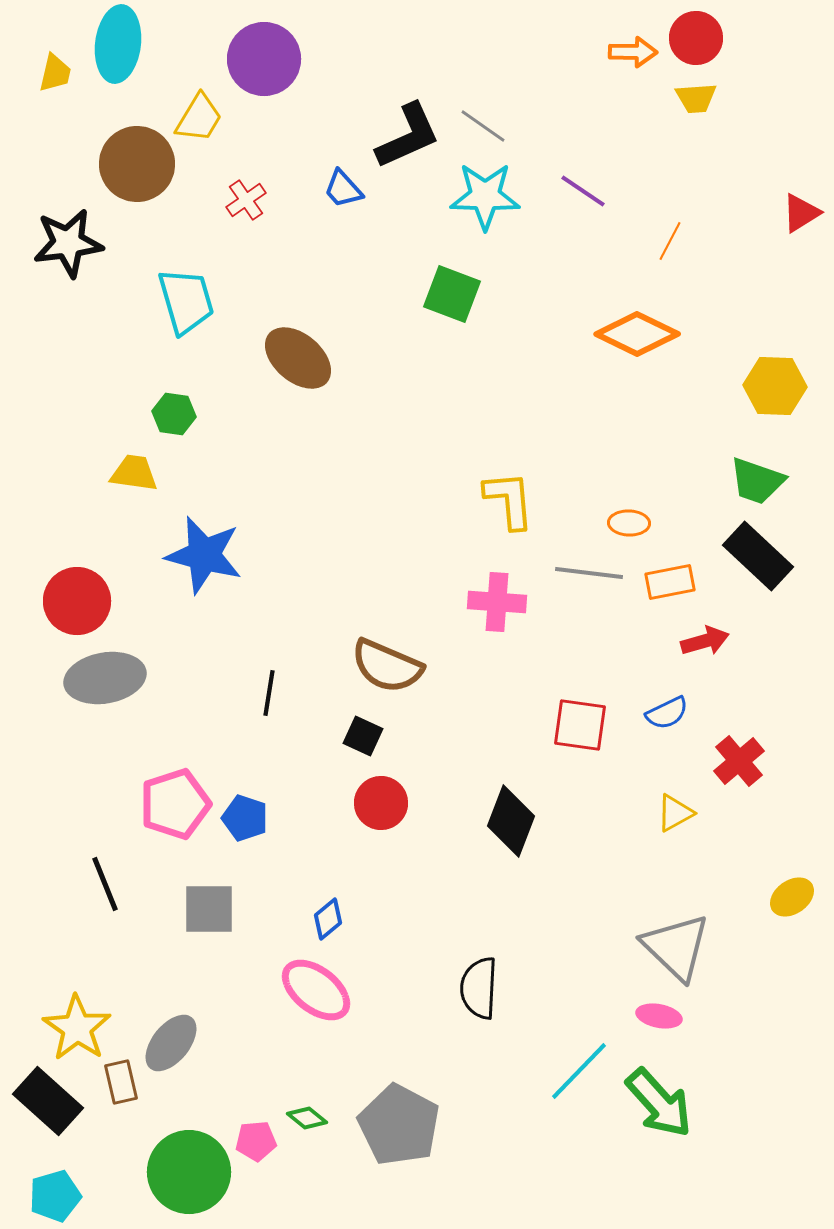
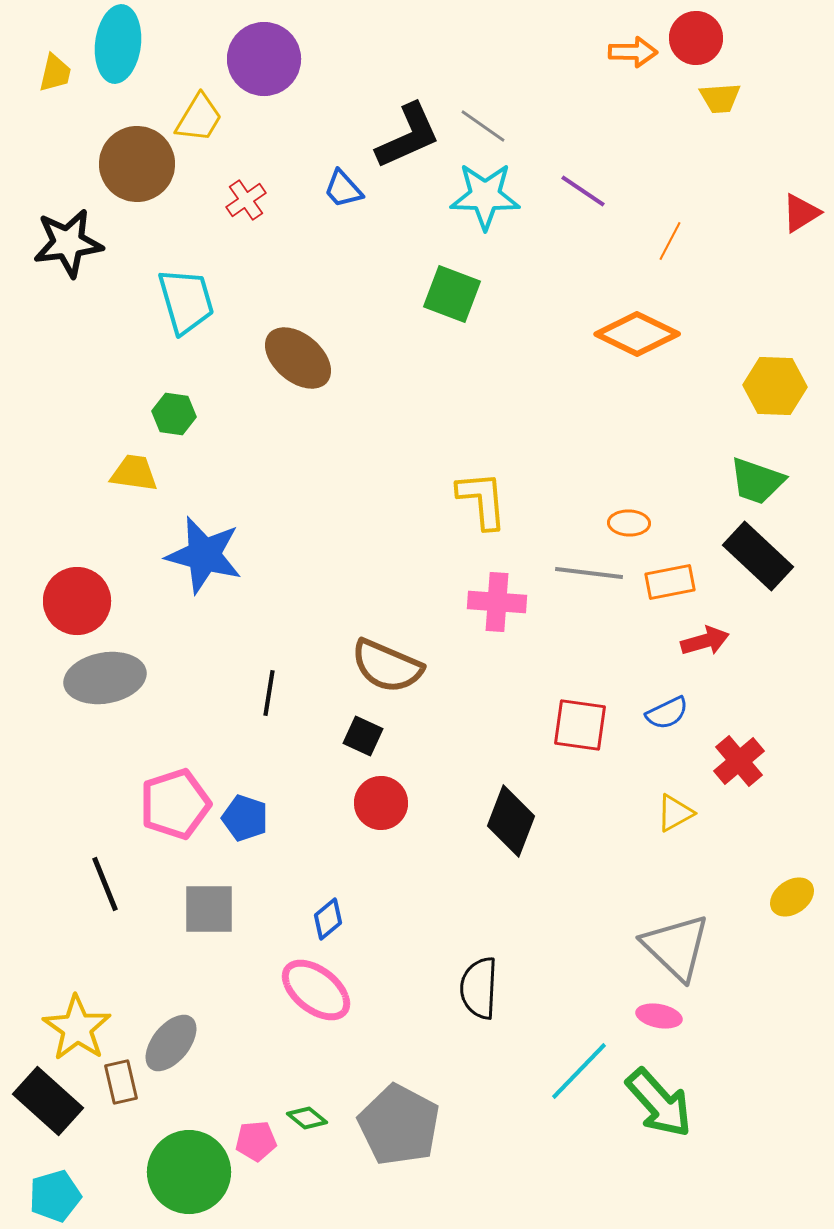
yellow trapezoid at (696, 98): moved 24 px right
yellow L-shape at (509, 500): moved 27 px left
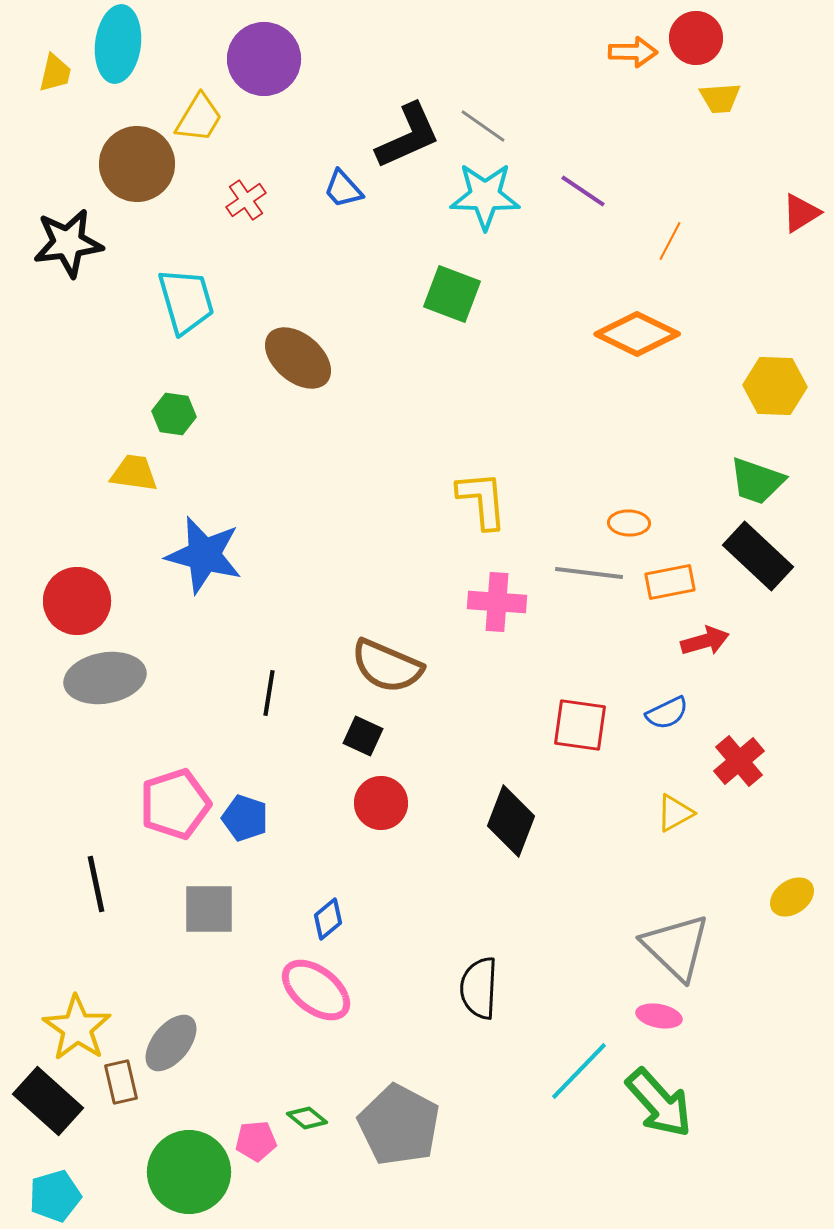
black line at (105, 884): moved 9 px left; rotated 10 degrees clockwise
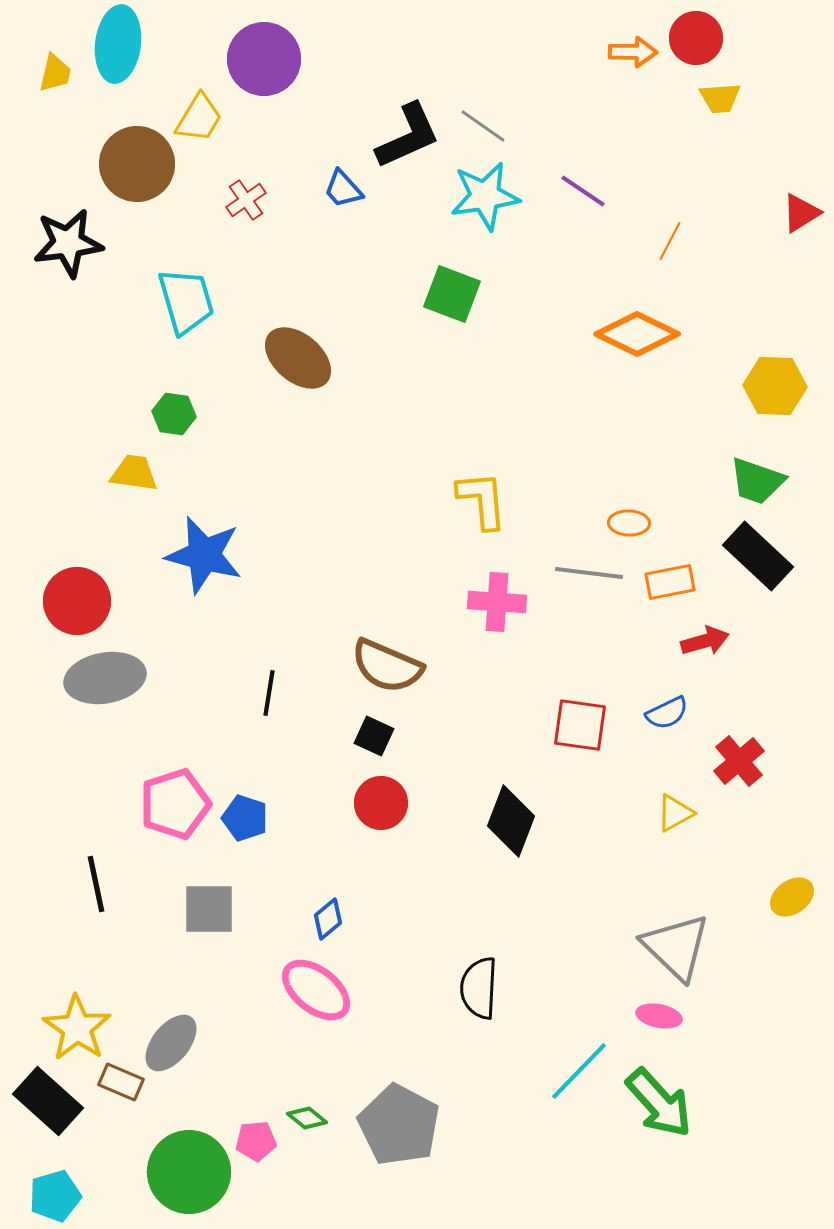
cyan star at (485, 196): rotated 10 degrees counterclockwise
black square at (363, 736): moved 11 px right
brown rectangle at (121, 1082): rotated 54 degrees counterclockwise
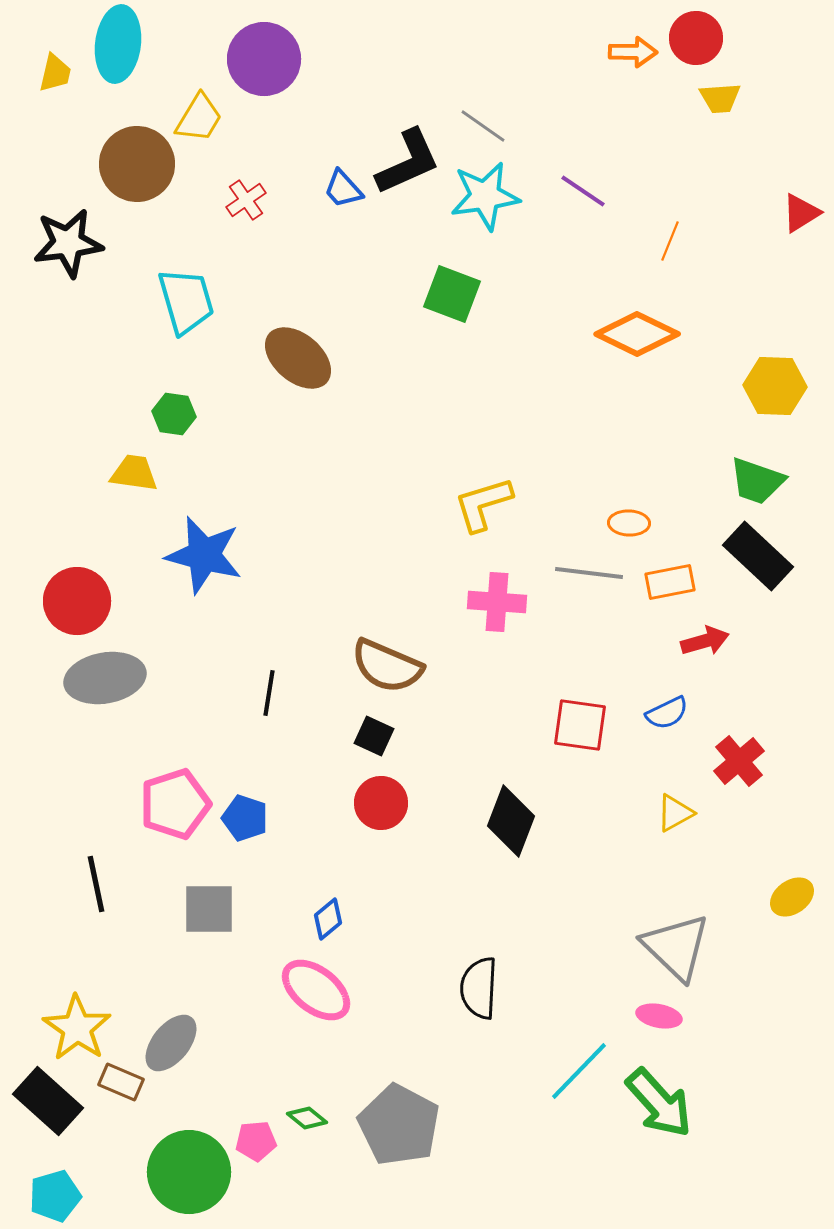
black L-shape at (408, 136): moved 26 px down
orange line at (670, 241): rotated 6 degrees counterclockwise
yellow L-shape at (482, 500): moved 1 px right, 4 px down; rotated 102 degrees counterclockwise
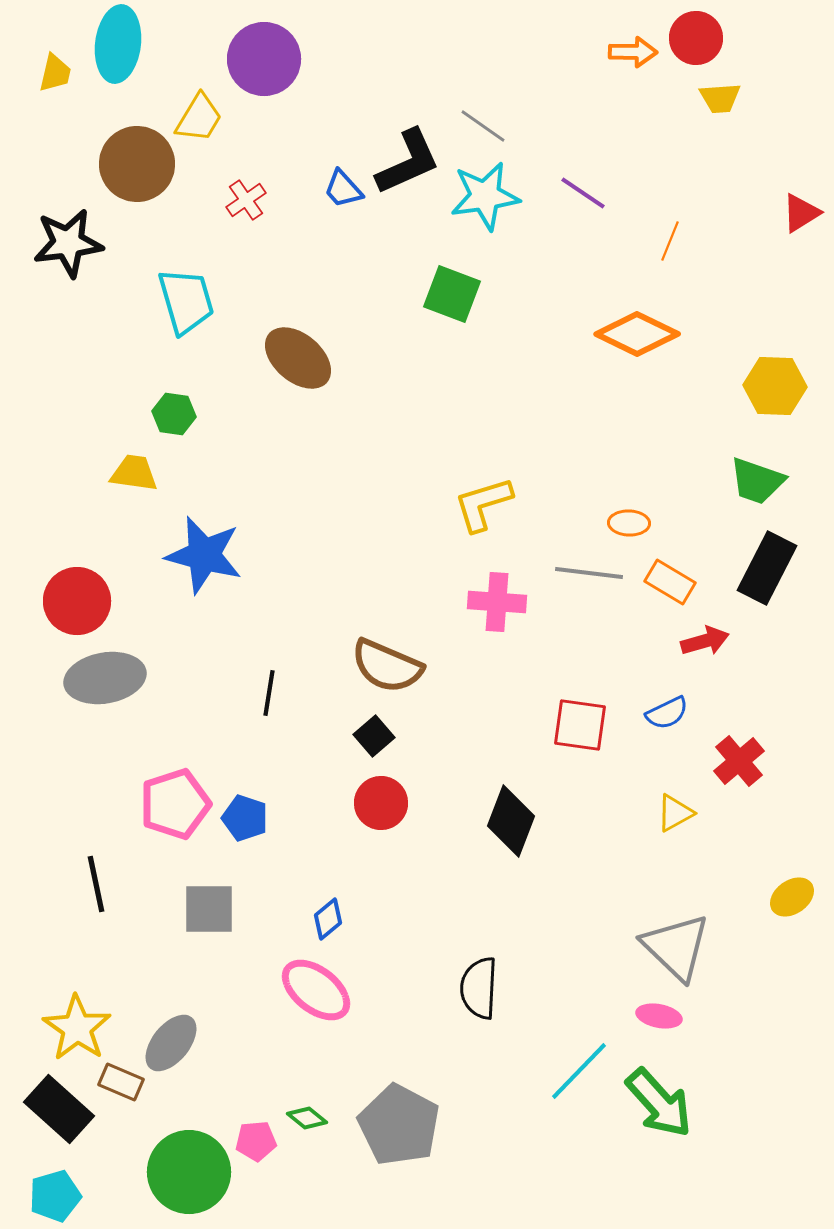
purple line at (583, 191): moved 2 px down
black rectangle at (758, 556): moved 9 px right, 12 px down; rotated 74 degrees clockwise
orange rectangle at (670, 582): rotated 42 degrees clockwise
black square at (374, 736): rotated 24 degrees clockwise
black rectangle at (48, 1101): moved 11 px right, 8 px down
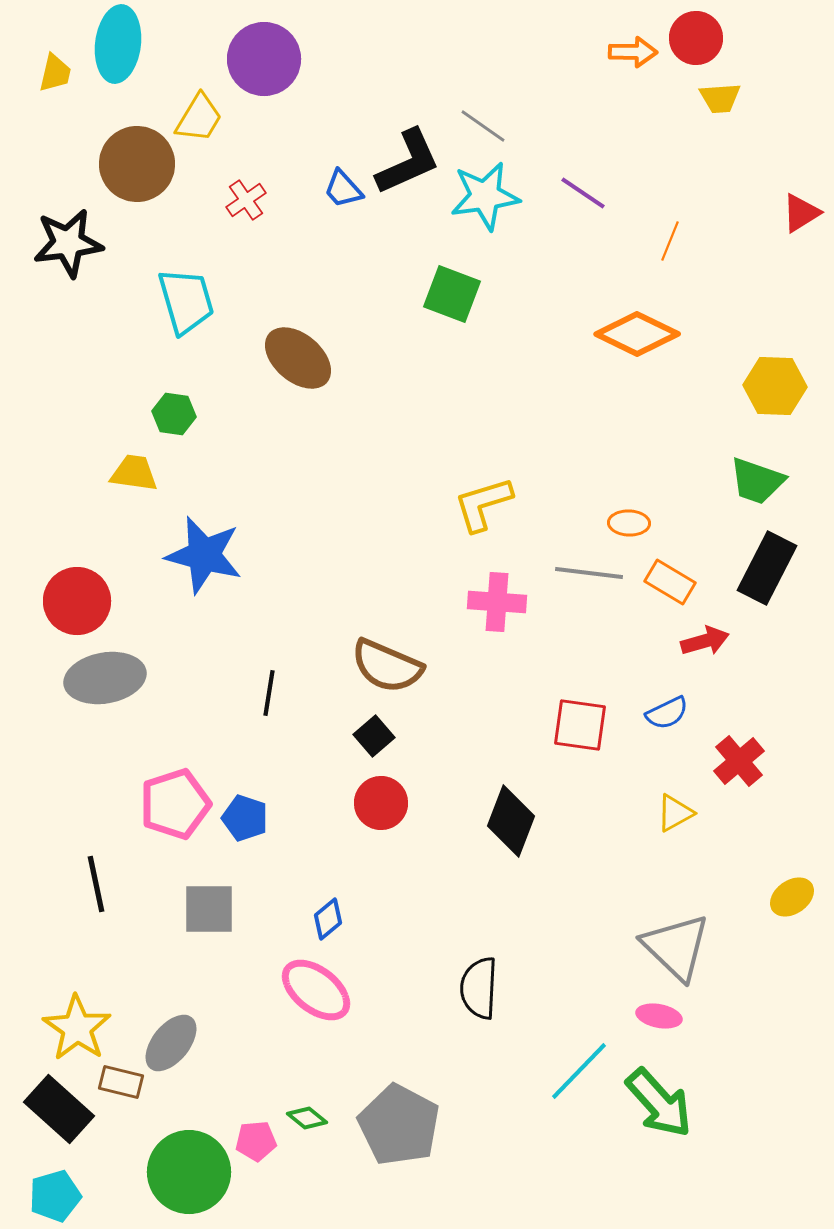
brown rectangle at (121, 1082): rotated 9 degrees counterclockwise
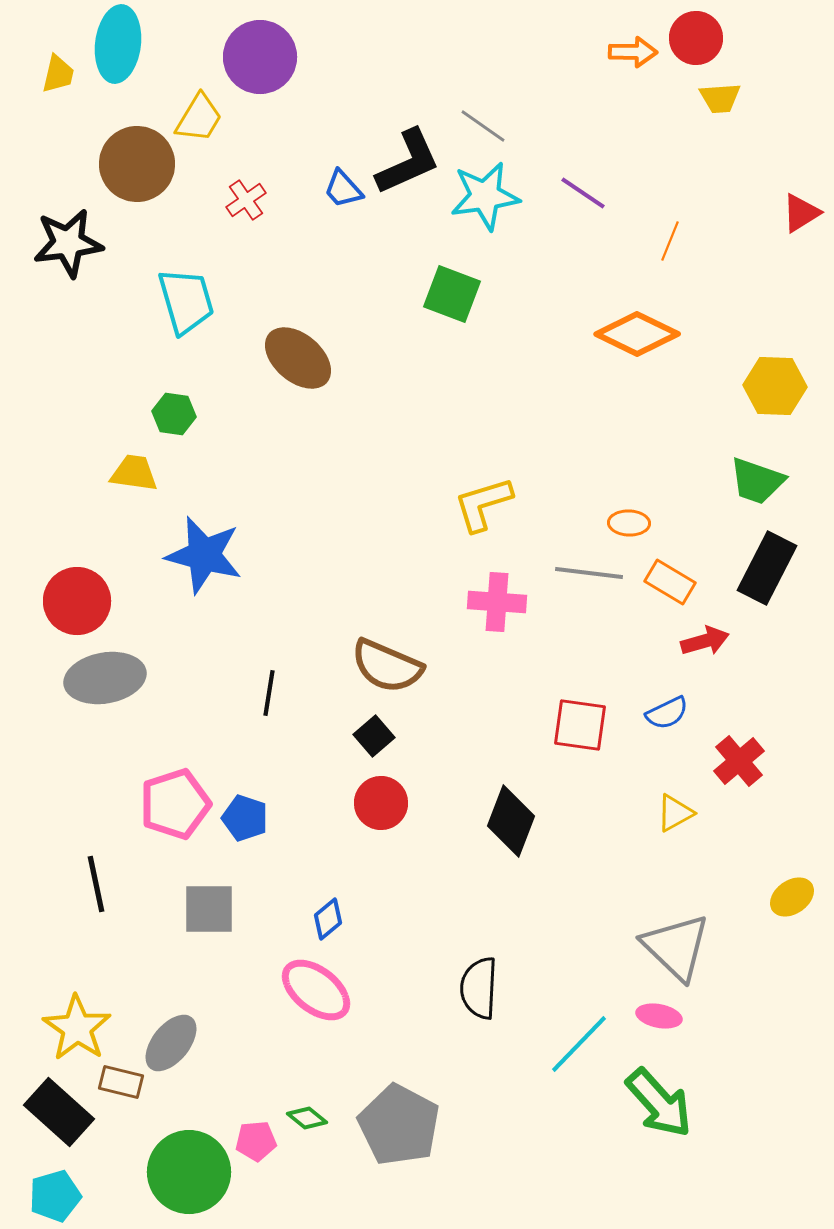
purple circle at (264, 59): moved 4 px left, 2 px up
yellow trapezoid at (55, 73): moved 3 px right, 1 px down
cyan line at (579, 1071): moved 27 px up
black rectangle at (59, 1109): moved 3 px down
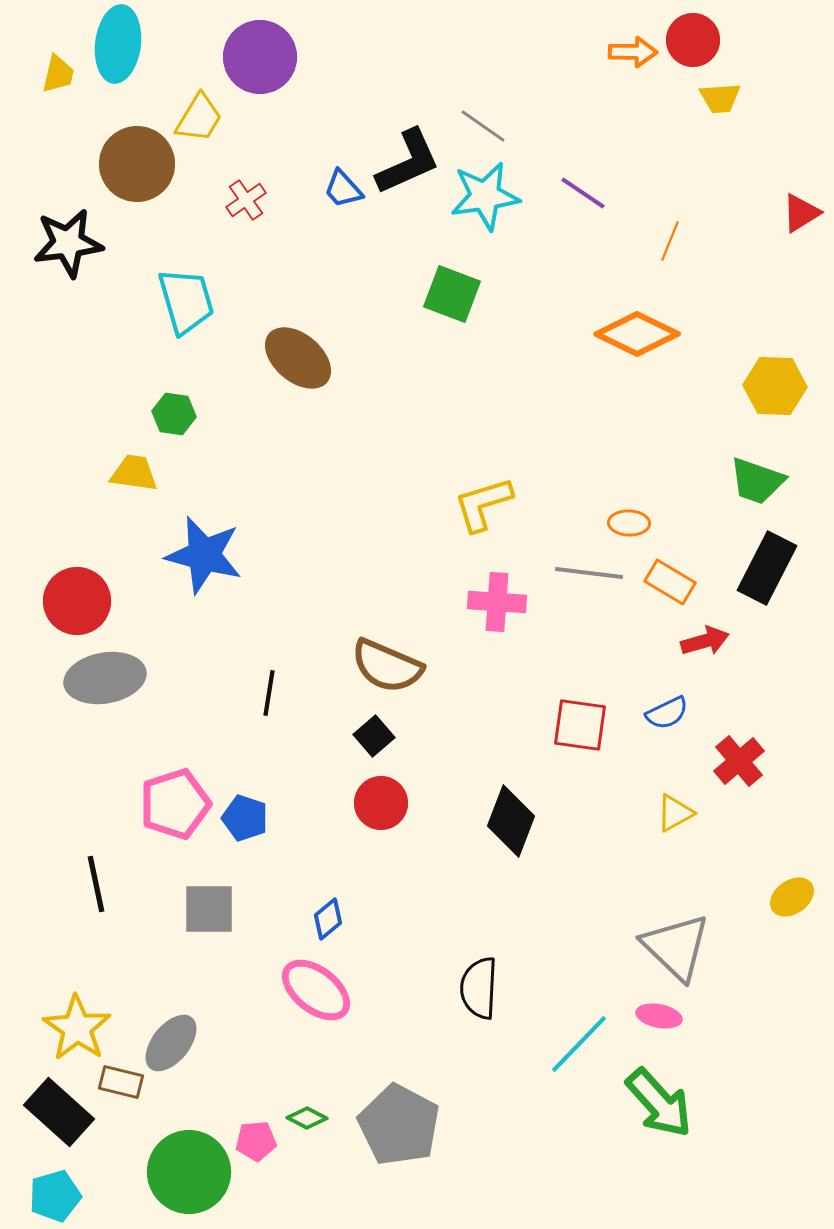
red circle at (696, 38): moved 3 px left, 2 px down
green diamond at (307, 1118): rotated 12 degrees counterclockwise
